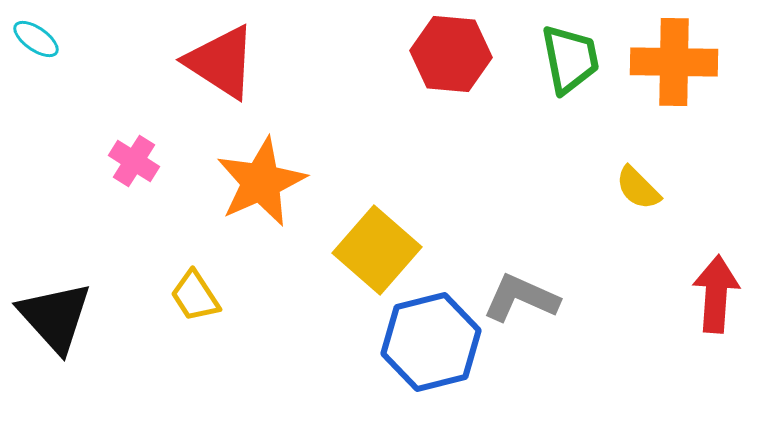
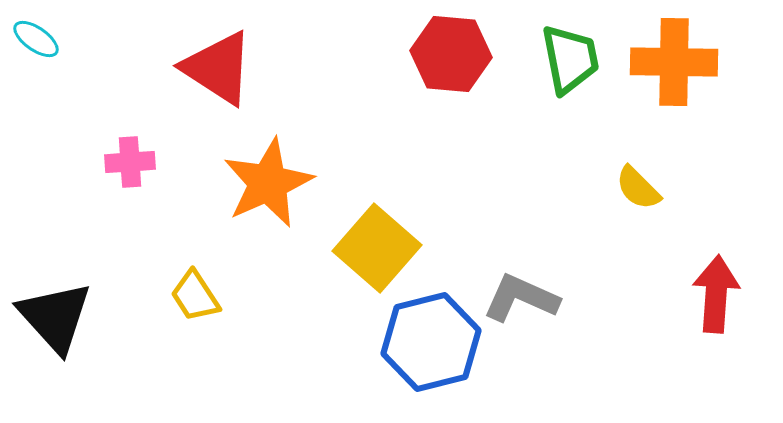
red triangle: moved 3 px left, 6 px down
pink cross: moved 4 px left, 1 px down; rotated 36 degrees counterclockwise
orange star: moved 7 px right, 1 px down
yellow square: moved 2 px up
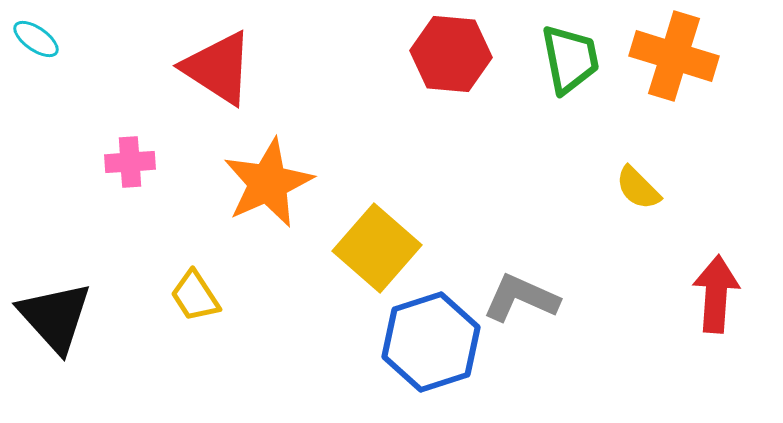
orange cross: moved 6 px up; rotated 16 degrees clockwise
blue hexagon: rotated 4 degrees counterclockwise
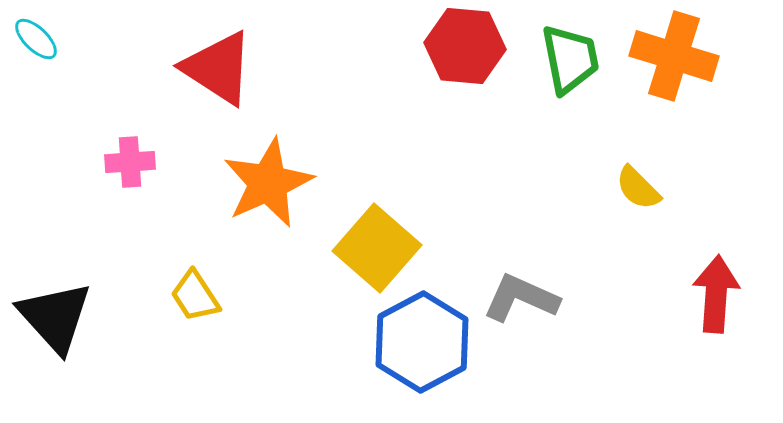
cyan ellipse: rotated 9 degrees clockwise
red hexagon: moved 14 px right, 8 px up
blue hexagon: moved 9 px left; rotated 10 degrees counterclockwise
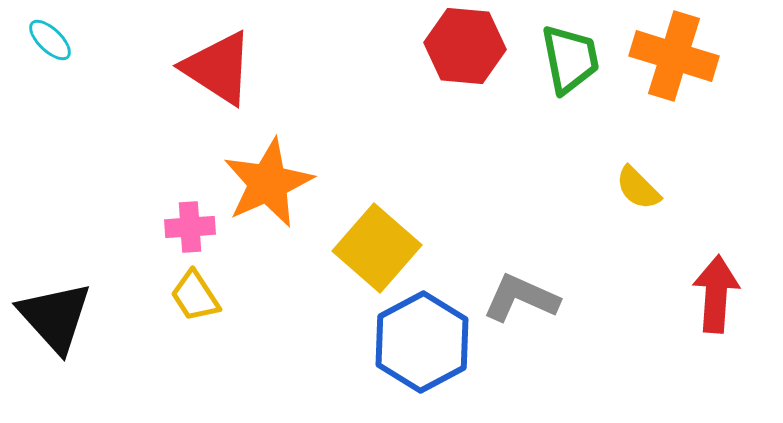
cyan ellipse: moved 14 px right, 1 px down
pink cross: moved 60 px right, 65 px down
